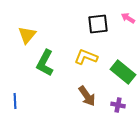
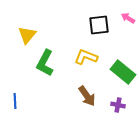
black square: moved 1 px right, 1 px down
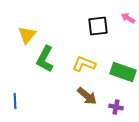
black square: moved 1 px left, 1 px down
yellow L-shape: moved 2 px left, 7 px down
green L-shape: moved 4 px up
green rectangle: rotated 20 degrees counterclockwise
brown arrow: rotated 15 degrees counterclockwise
purple cross: moved 2 px left, 2 px down
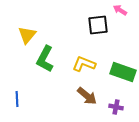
pink arrow: moved 8 px left, 8 px up
black square: moved 1 px up
blue line: moved 2 px right, 2 px up
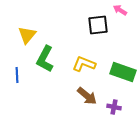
blue line: moved 24 px up
purple cross: moved 2 px left
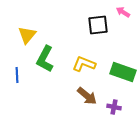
pink arrow: moved 3 px right, 2 px down
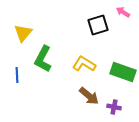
black square: rotated 10 degrees counterclockwise
yellow triangle: moved 4 px left, 2 px up
green L-shape: moved 2 px left
yellow L-shape: rotated 10 degrees clockwise
brown arrow: moved 2 px right
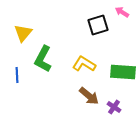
pink arrow: moved 1 px left
green rectangle: rotated 15 degrees counterclockwise
purple cross: rotated 24 degrees clockwise
